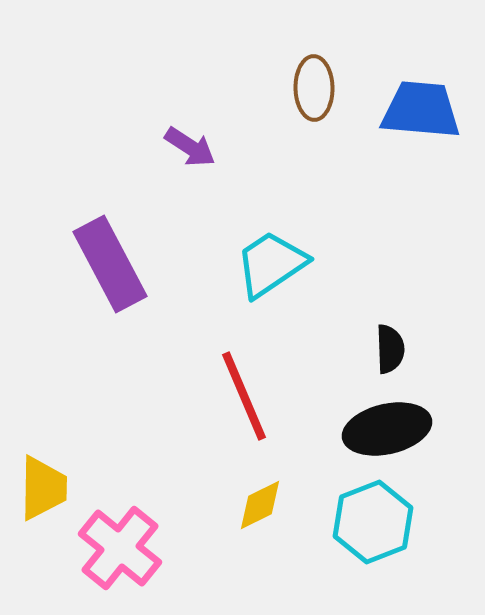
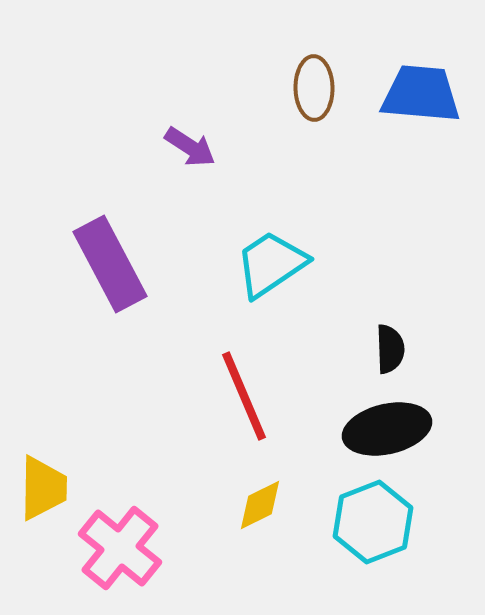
blue trapezoid: moved 16 px up
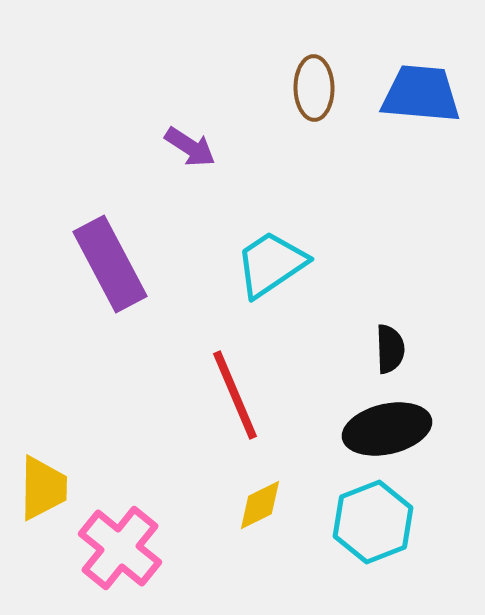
red line: moved 9 px left, 1 px up
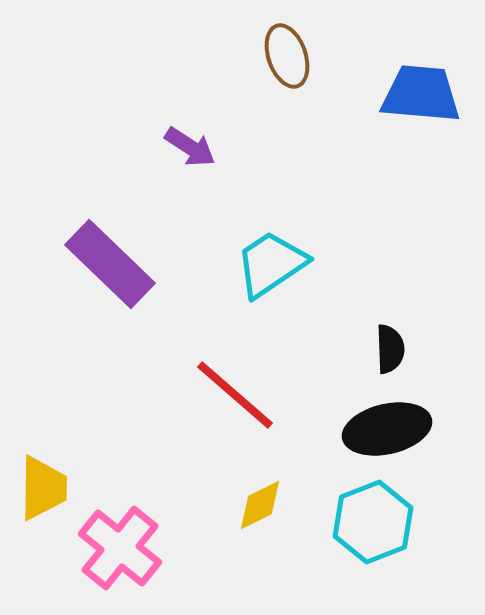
brown ellipse: moved 27 px left, 32 px up; rotated 18 degrees counterclockwise
purple rectangle: rotated 18 degrees counterclockwise
red line: rotated 26 degrees counterclockwise
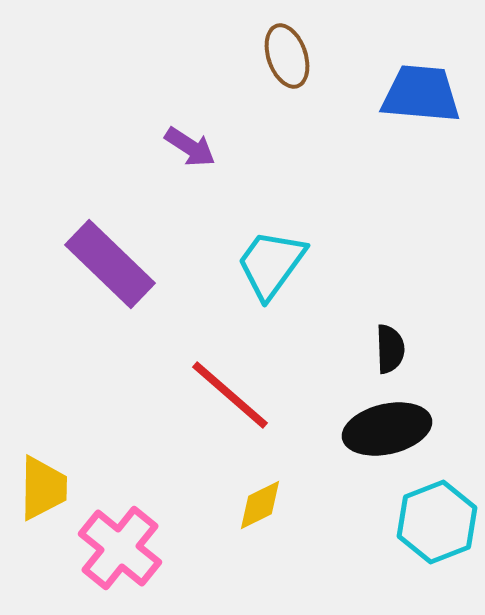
cyan trapezoid: rotated 20 degrees counterclockwise
red line: moved 5 px left
cyan hexagon: moved 64 px right
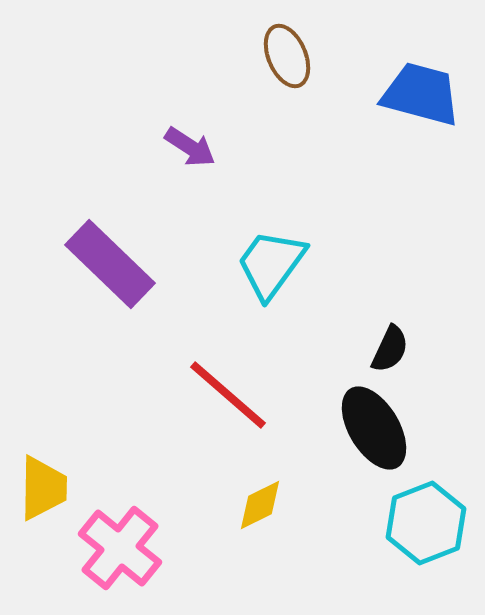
brown ellipse: rotated 4 degrees counterclockwise
blue trapezoid: rotated 10 degrees clockwise
black semicircle: rotated 27 degrees clockwise
red line: moved 2 px left
black ellipse: moved 13 px left, 1 px up; rotated 72 degrees clockwise
cyan hexagon: moved 11 px left, 1 px down
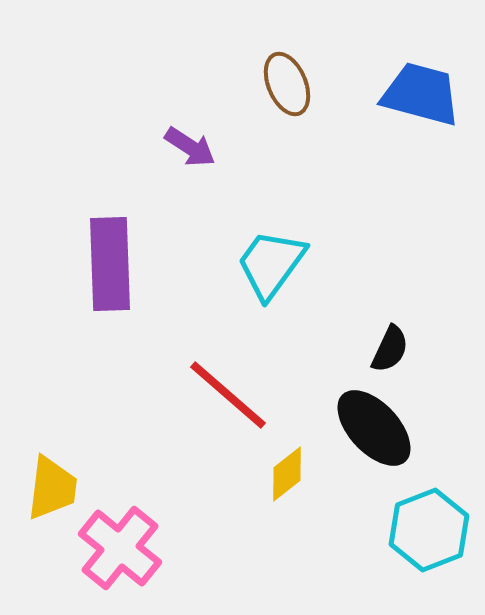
brown ellipse: moved 28 px down
purple rectangle: rotated 44 degrees clockwise
black ellipse: rotated 12 degrees counterclockwise
yellow trapezoid: moved 9 px right; rotated 6 degrees clockwise
yellow diamond: moved 27 px right, 31 px up; rotated 12 degrees counterclockwise
cyan hexagon: moved 3 px right, 7 px down
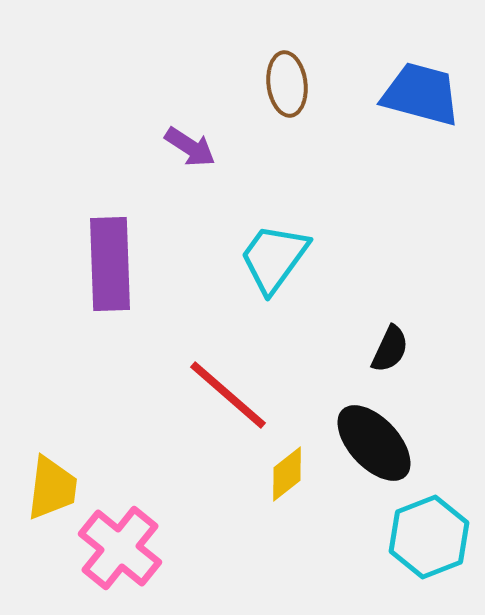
brown ellipse: rotated 16 degrees clockwise
cyan trapezoid: moved 3 px right, 6 px up
black ellipse: moved 15 px down
cyan hexagon: moved 7 px down
